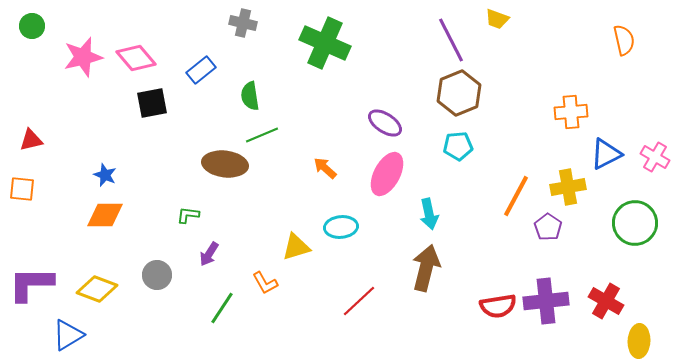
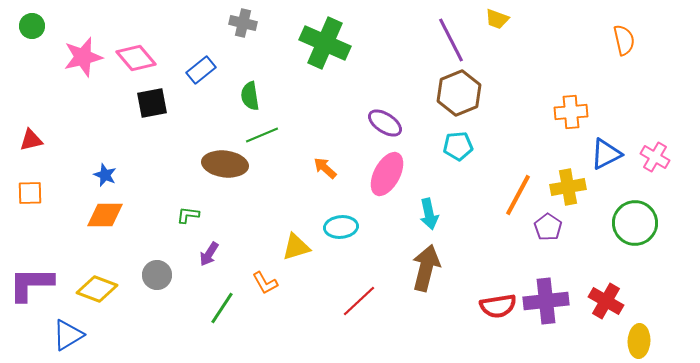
orange square at (22, 189): moved 8 px right, 4 px down; rotated 8 degrees counterclockwise
orange line at (516, 196): moved 2 px right, 1 px up
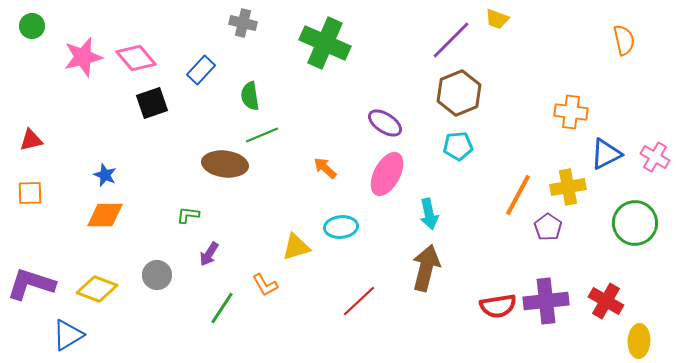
purple line at (451, 40): rotated 72 degrees clockwise
blue rectangle at (201, 70): rotated 8 degrees counterclockwise
black square at (152, 103): rotated 8 degrees counterclockwise
orange cross at (571, 112): rotated 12 degrees clockwise
orange L-shape at (265, 283): moved 2 px down
purple L-shape at (31, 284): rotated 18 degrees clockwise
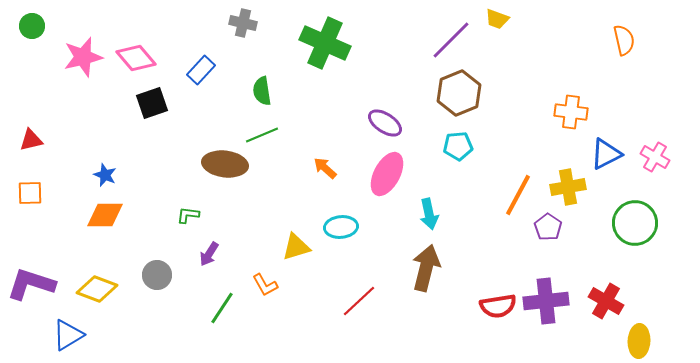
green semicircle at (250, 96): moved 12 px right, 5 px up
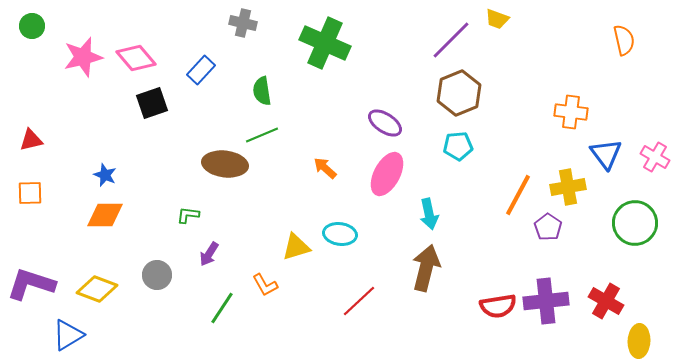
blue triangle at (606, 154): rotated 40 degrees counterclockwise
cyan ellipse at (341, 227): moved 1 px left, 7 px down; rotated 12 degrees clockwise
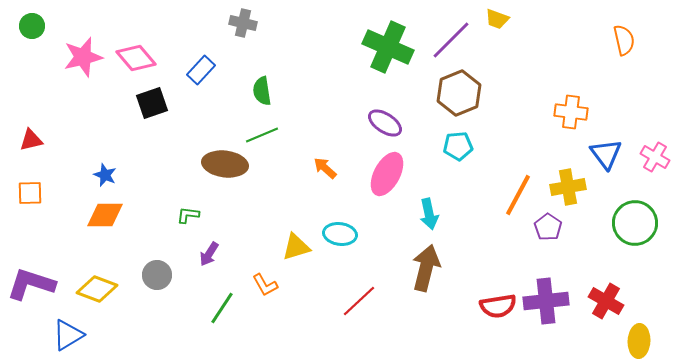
green cross at (325, 43): moved 63 px right, 4 px down
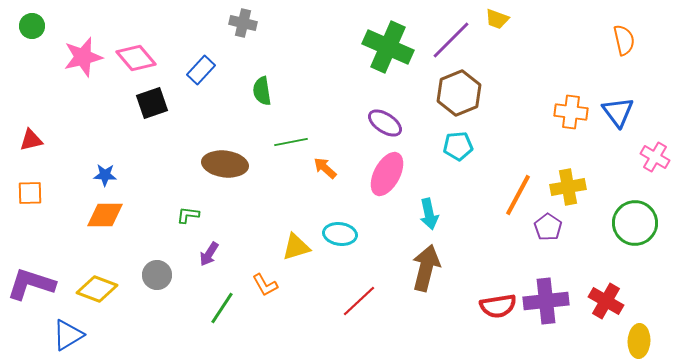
green line at (262, 135): moved 29 px right, 7 px down; rotated 12 degrees clockwise
blue triangle at (606, 154): moved 12 px right, 42 px up
blue star at (105, 175): rotated 20 degrees counterclockwise
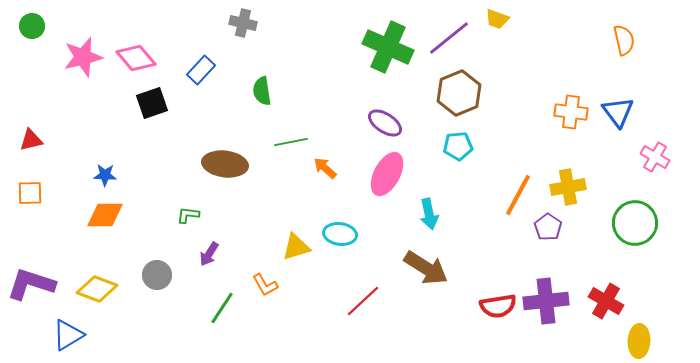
purple line at (451, 40): moved 2 px left, 2 px up; rotated 6 degrees clockwise
brown arrow at (426, 268): rotated 108 degrees clockwise
red line at (359, 301): moved 4 px right
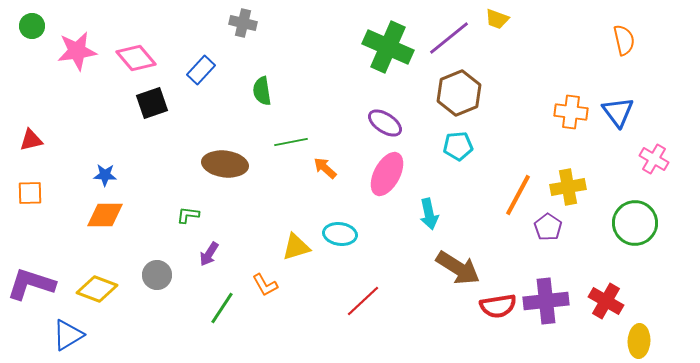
pink star at (83, 57): moved 6 px left, 6 px up; rotated 6 degrees clockwise
pink cross at (655, 157): moved 1 px left, 2 px down
brown arrow at (426, 268): moved 32 px right
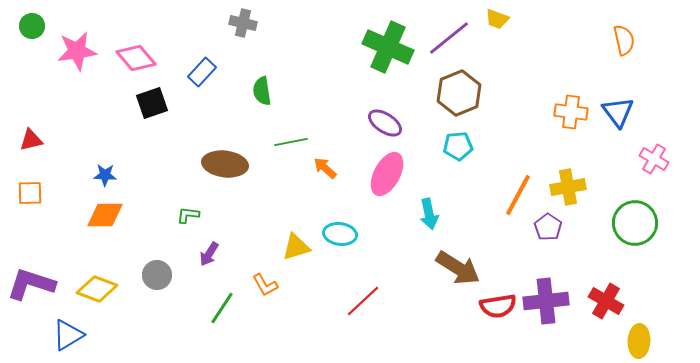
blue rectangle at (201, 70): moved 1 px right, 2 px down
